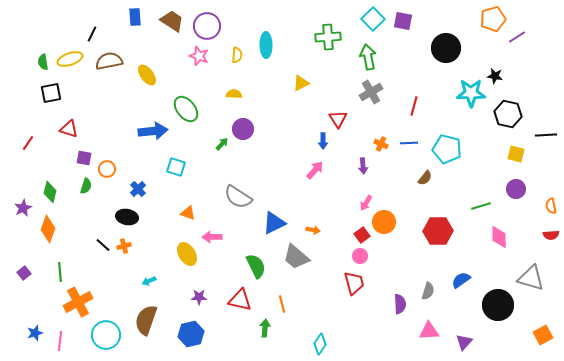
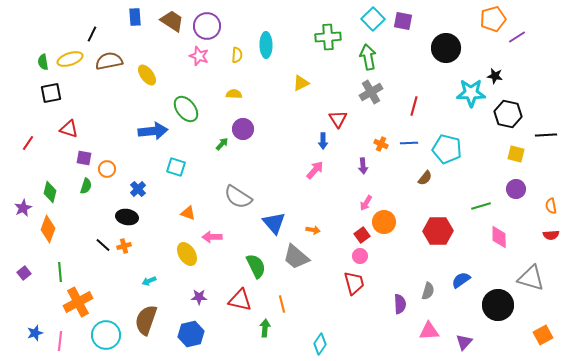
blue triangle at (274, 223): rotated 45 degrees counterclockwise
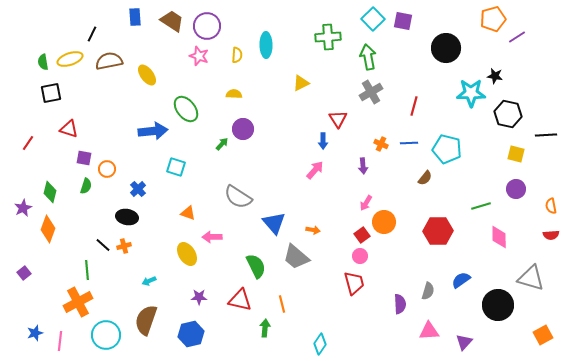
green line at (60, 272): moved 27 px right, 2 px up
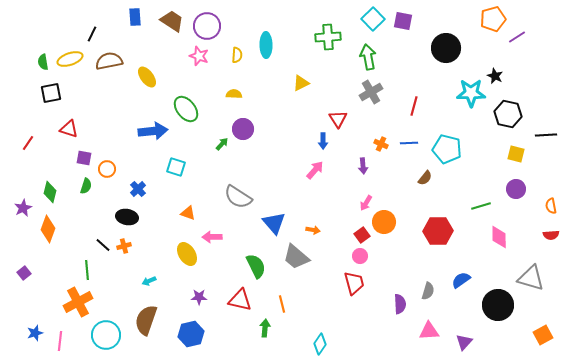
yellow ellipse at (147, 75): moved 2 px down
black star at (495, 76): rotated 14 degrees clockwise
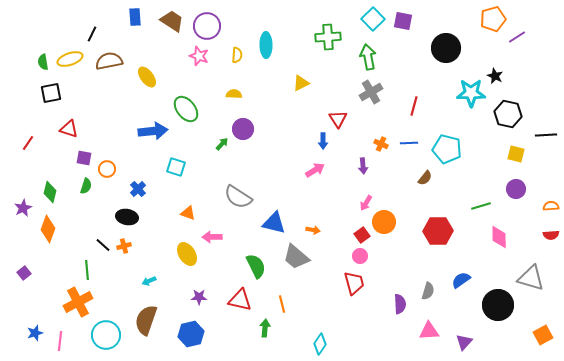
pink arrow at (315, 170): rotated 18 degrees clockwise
orange semicircle at (551, 206): rotated 98 degrees clockwise
blue triangle at (274, 223): rotated 35 degrees counterclockwise
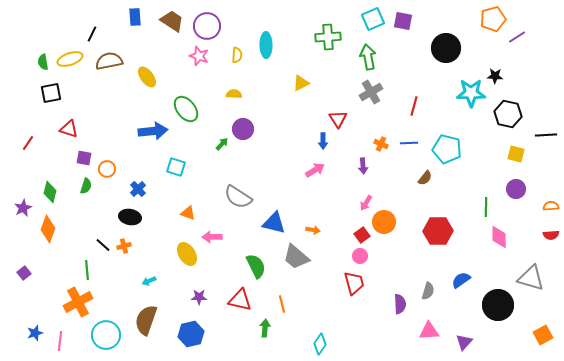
cyan square at (373, 19): rotated 20 degrees clockwise
black star at (495, 76): rotated 21 degrees counterclockwise
green line at (481, 206): moved 5 px right, 1 px down; rotated 72 degrees counterclockwise
black ellipse at (127, 217): moved 3 px right
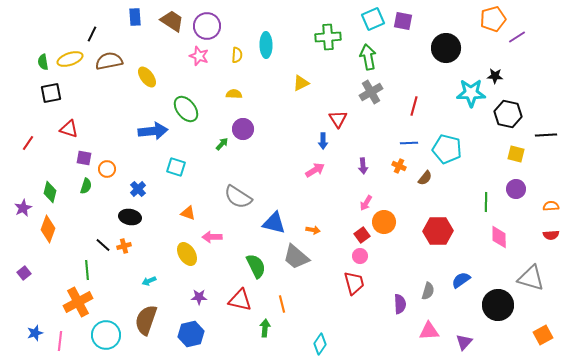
orange cross at (381, 144): moved 18 px right, 22 px down
green line at (486, 207): moved 5 px up
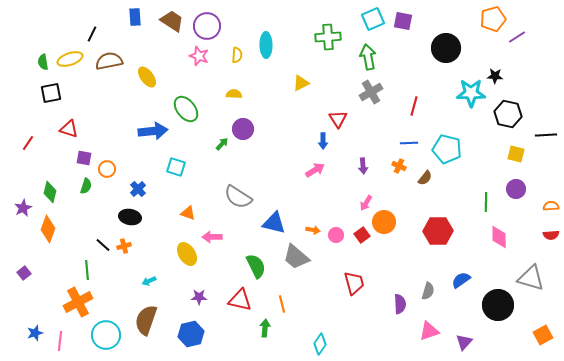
pink circle at (360, 256): moved 24 px left, 21 px up
pink triangle at (429, 331): rotated 15 degrees counterclockwise
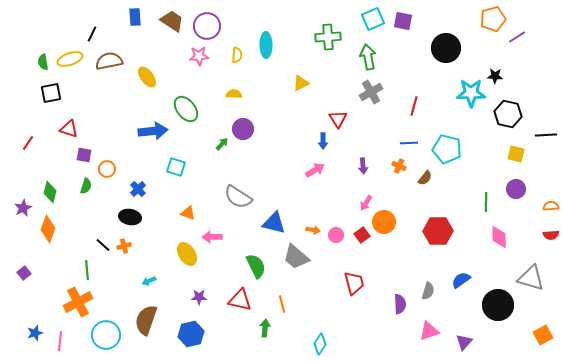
pink star at (199, 56): rotated 24 degrees counterclockwise
purple square at (84, 158): moved 3 px up
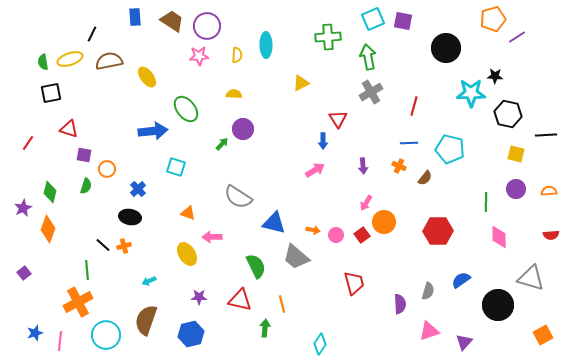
cyan pentagon at (447, 149): moved 3 px right
orange semicircle at (551, 206): moved 2 px left, 15 px up
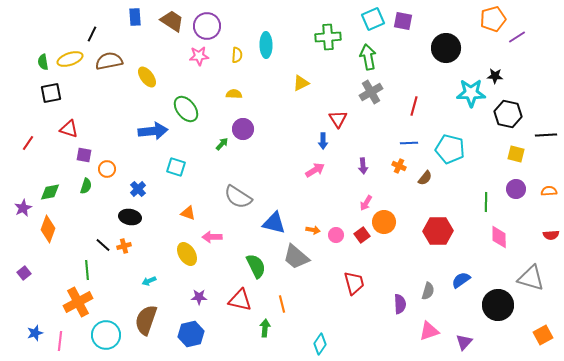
green diamond at (50, 192): rotated 65 degrees clockwise
